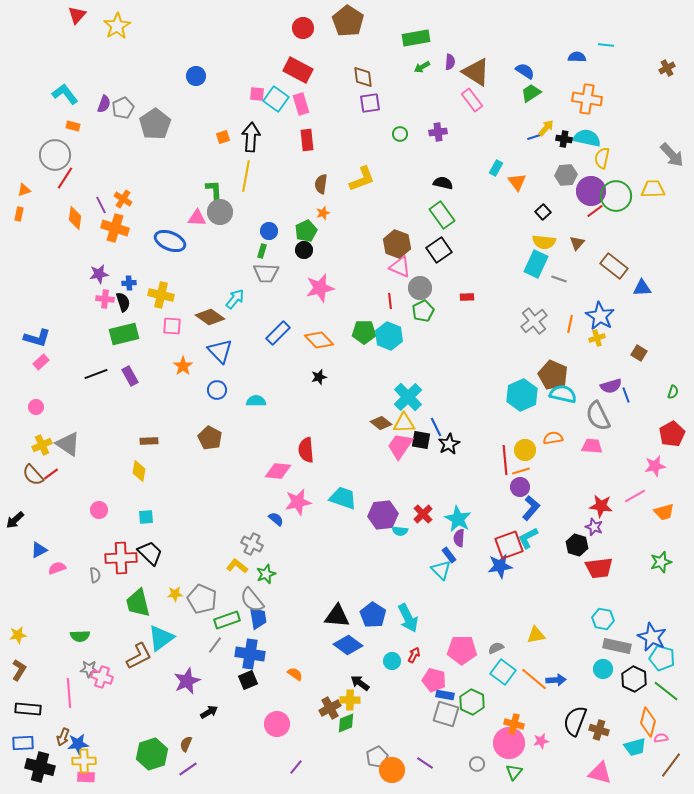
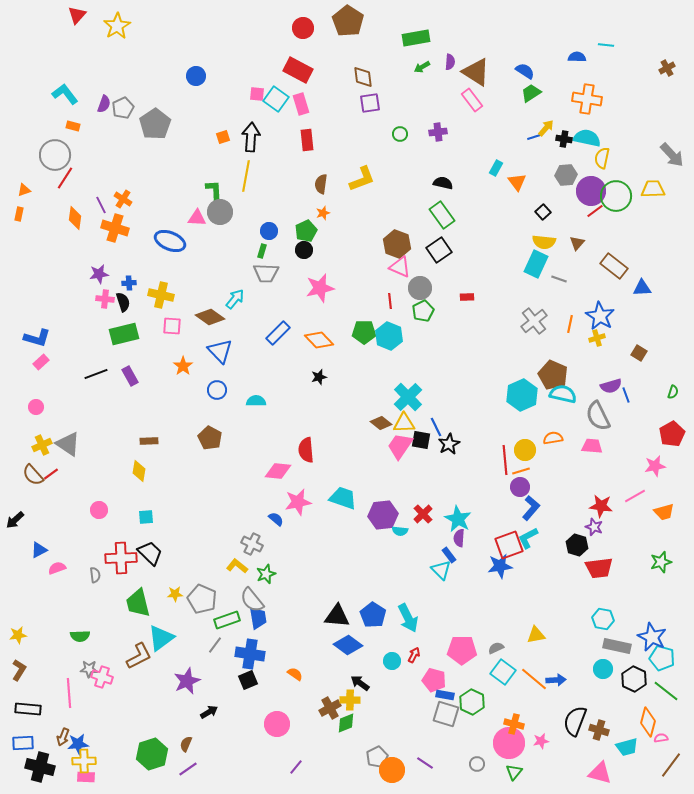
cyan trapezoid at (635, 747): moved 8 px left
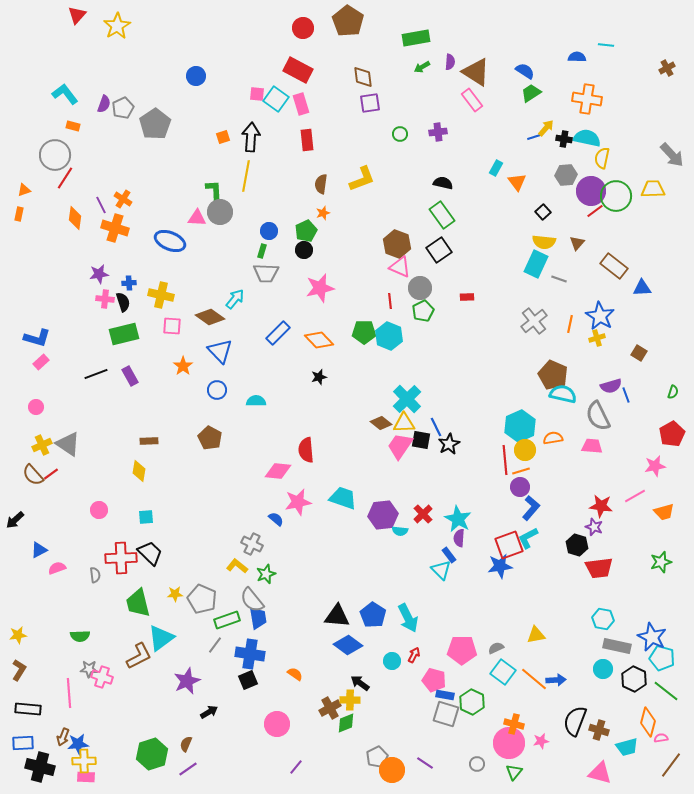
cyan hexagon at (522, 395): moved 2 px left, 31 px down
cyan cross at (408, 397): moved 1 px left, 2 px down
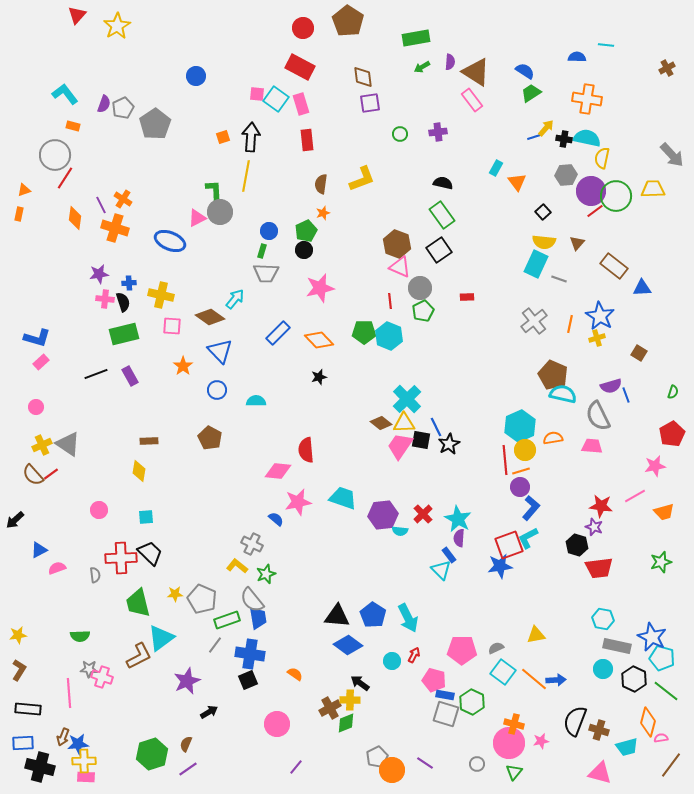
red rectangle at (298, 70): moved 2 px right, 3 px up
pink triangle at (197, 218): rotated 30 degrees counterclockwise
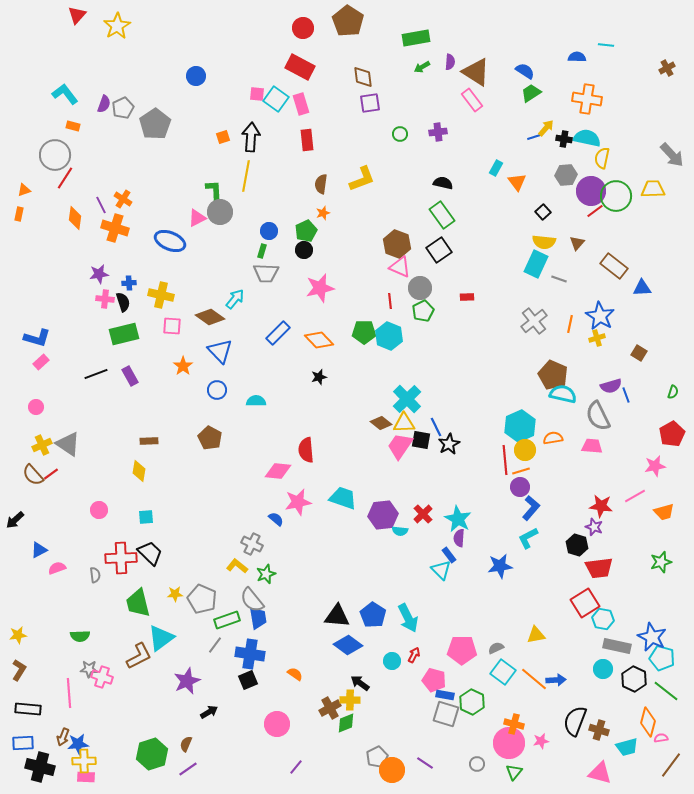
red square at (509, 545): moved 76 px right, 58 px down; rotated 12 degrees counterclockwise
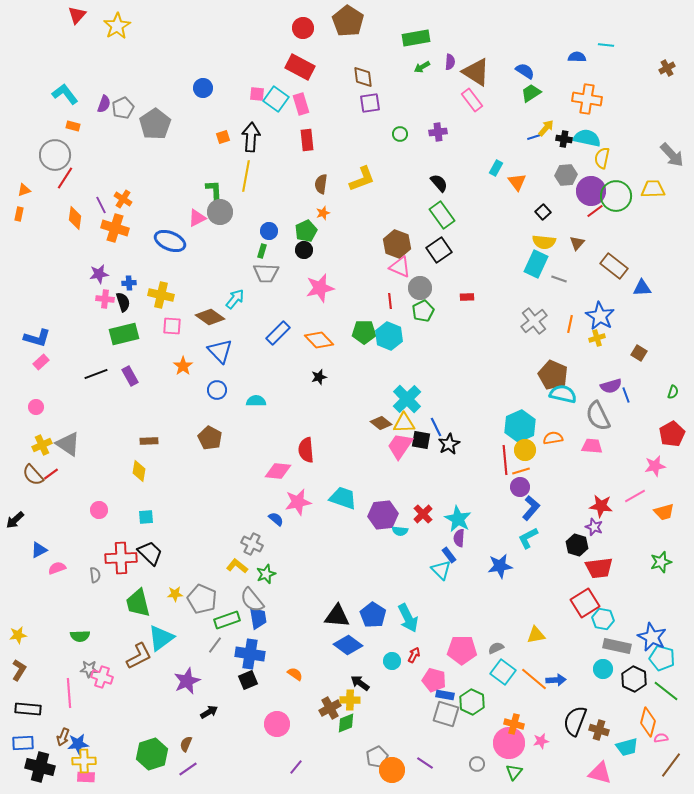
blue circle at (196, 76): moved 7 px right, 12 px down
black semicircle at (443, 183): moved 4 px left; rotated 36 degrees clockwise
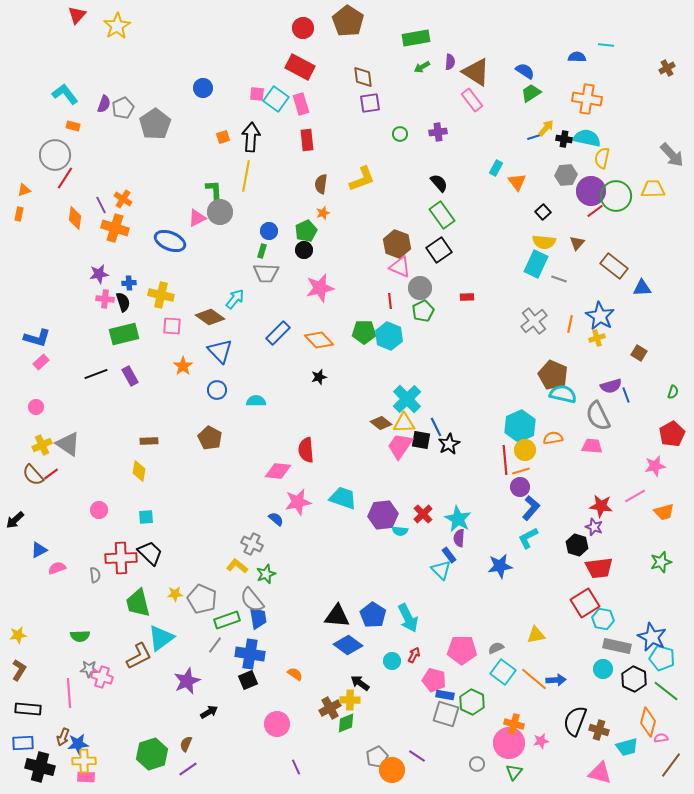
purple line at (425, 763): moved 8 px left, 7 px up
purple line at (296, 767): rotated 63 degrees counterclockwise
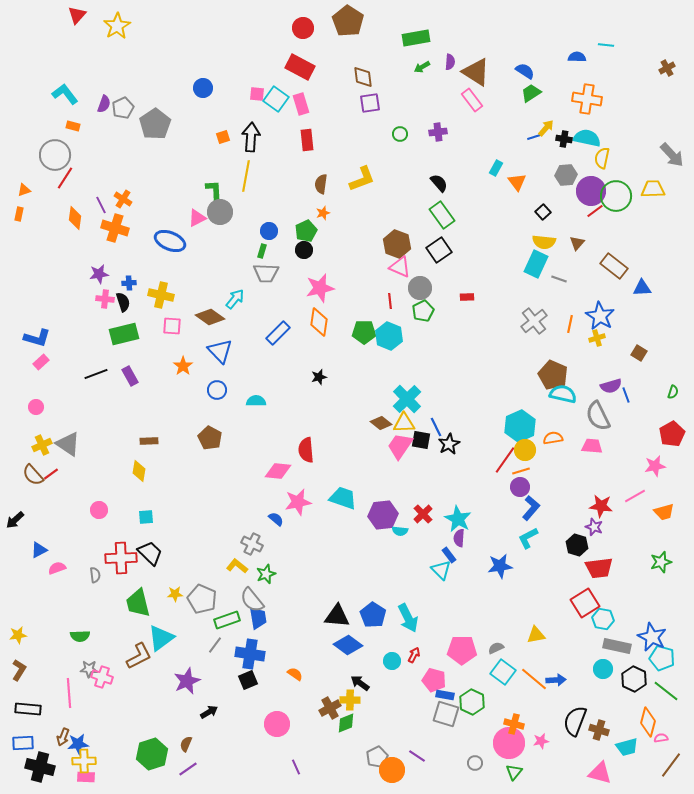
orange diamond at (319, 340): moved 18 px up; rotated 52 degrees clockwise
red line at (505, 460): rotated 40 degrees clockwise
gray circle at (477, 764): moved 2 px left, 1 px up
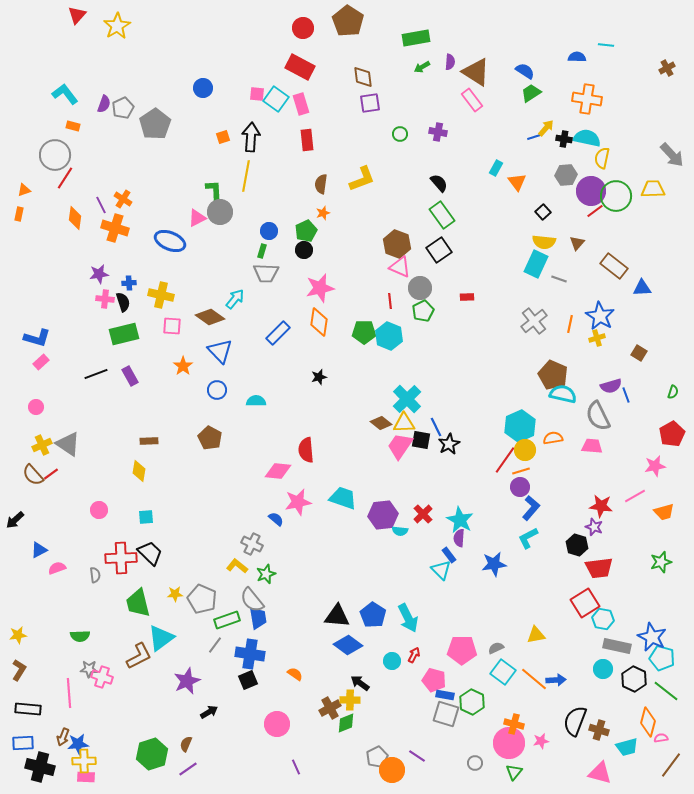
purple cross at (438, 132): rotated 18 degrees clockwise
cyan star at (458, 519): moved 2 px right, 1 px down
blue star at (500, 566): moved 6 px left, 2 px up
